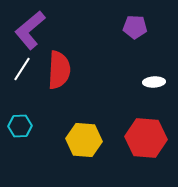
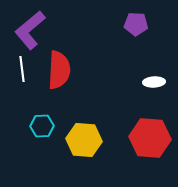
purple pentagon: moved 1 px right, 3 px up
white line: rotated 40 degrees counterclockwise
cyan hexagon: moved 22 px right
red hexagon: moved 4 px right
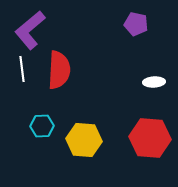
purple pentagon: rotated 10 degrees clockwise
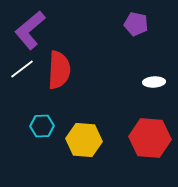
white line: rotated 60 degrees clockwise
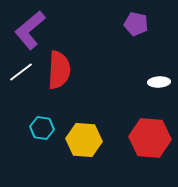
white line: moved 1 px left, 3 px down
white ellipse: moved 5 px right
cyan hexagon: moved 2 px down; rotated 10 degrees clockwise
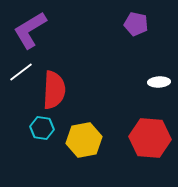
purple L-shape: rotated 9 degrees clockwise
red semicircle: moved 5 px left, 20 px down
yellow hexagon: rotated 16 degrees counterclockwise
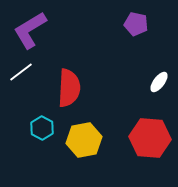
white ellipse: rotated 50 degrees counterclockwise
red semicircle: moved 15 px right, 2 px up
cyan hexagon: rotated 20 degrees clockwise
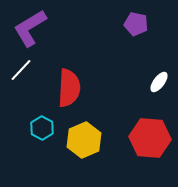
purple L-shape: moved 2 px up
white line: moved 2 px up; rotated 10 degrees counterclockwise
yellow hexagon: rotated 12 degrees counterclockwise
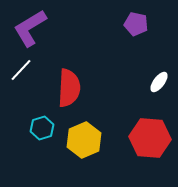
cyan hexagon: rotated 15 degrees clockwise
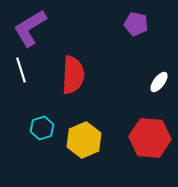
white line: rotated 60 degrees counterclockwise
red semicircle: moved 4 px right, 13 px up
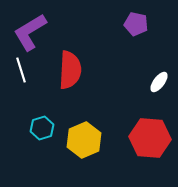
purple L-shape: moved 4 px down
red semicircle: moved 3 px left, 5 px up
